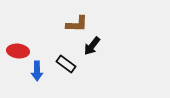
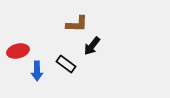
red ellipse: rotated 20 degrees counterclockwise
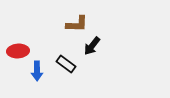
red ellipse: rotated 10 degrees clockwise
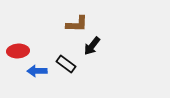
blue arrow: rotated 90 degrees clockwise
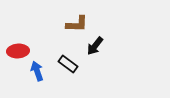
black arrow: moved 3 px right
black rectangle: moved 2 px right
blue arrow: rotated 72 degrees clockwise
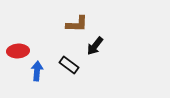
black rectangle: moved 1 px right, 1 px down
blue arrow: rotated 24 degrees clockwise
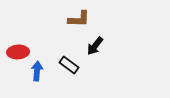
brown L-shape: moved 2 px right, 5 px up
red ellipse: moved 1 px down
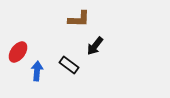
red ellipse: rotated 50 degrees counterclockwise
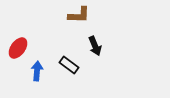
brown L-shape: moved 4 px up
black arrow: rotated 60 degrees counterclockwise
red ellipse: moved 4 px up
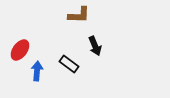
red ellipse: moved 2 px right, 2 px down
black rectangle: moved 1 px up
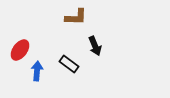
brown L-shape: moved 3 px left, 2 px down
